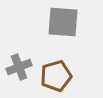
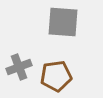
brown pentagon: rotated 8 degrees clockwise
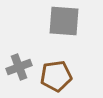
gray square: moved 1 px right, 1 px up
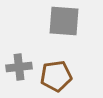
gray cross: rotated 15 degrees clockwise
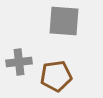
gray cross: moved 5 px up
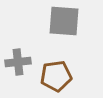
gray cross: moved 1 px left
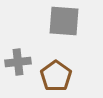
brown pentagon: rotated 28 degrees counterclockwise
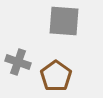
gray cross: rotated 25 degrees clockwise
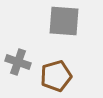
brown pentagon: rotated 20 degrees clockwise
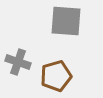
gray square: moved 2 px right
